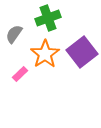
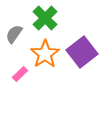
green cross: moved 3 px left; rotated 25 degrees counterclockwise
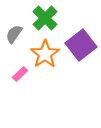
purple square: moved 1 px left, 7 px up
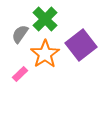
green cross: moved 1 px down
gray semicircle: moved 6 px right
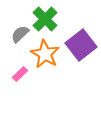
gray semicircle: rotated 12 degrees clockwise
orange star: rotated 8 degrees counterclockwise
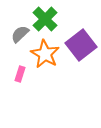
pink rectangle: rotated 28 degrees counterclockwise
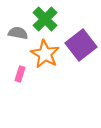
gray semicircle: moved 2 px left, 1 px up; rotated 54 degrees clockwise
